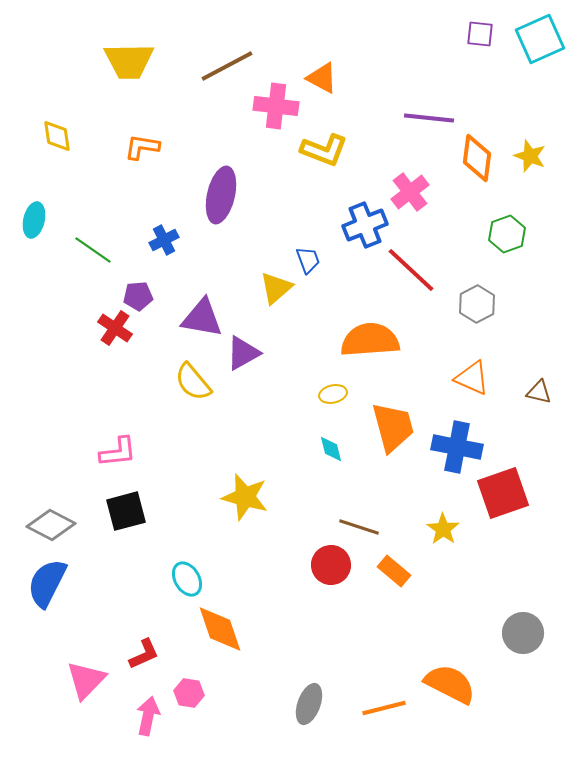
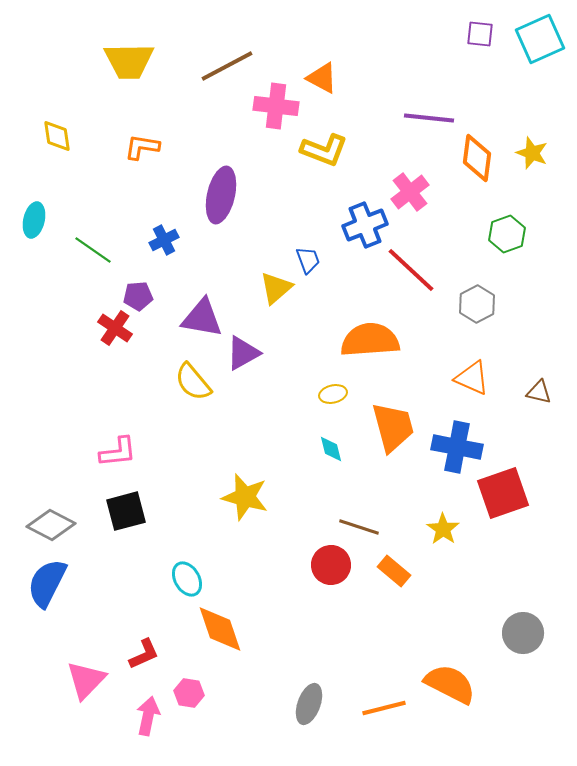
yellow star at (530, 156): moved 2 px right, 3 px up
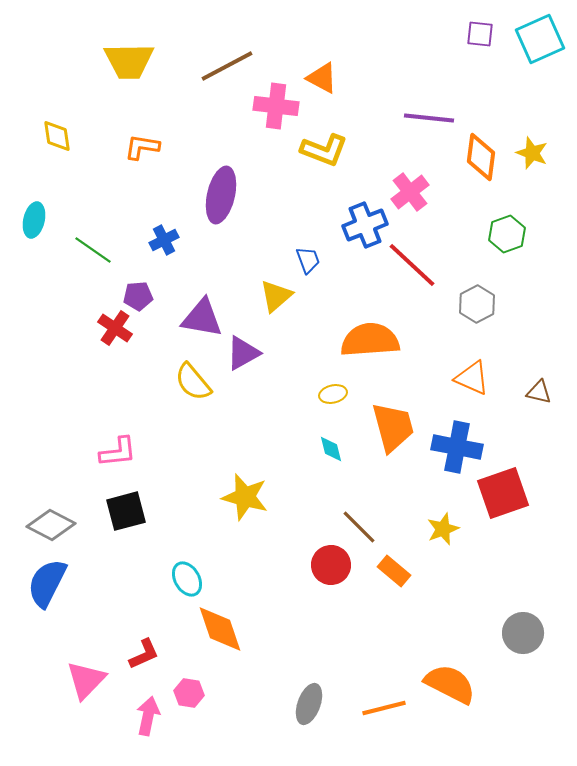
orange diamond at (477, 158): moved 4 px right, 1 px up
red line at (411, 270): moved 1 px right, 5 px up
yellow triangle at (276, 288): moved 8 px down
brown line at (359, 527): rotated 27 degrees clockwise
yellow star at (443, 529): rotated 16 degrees clockwise
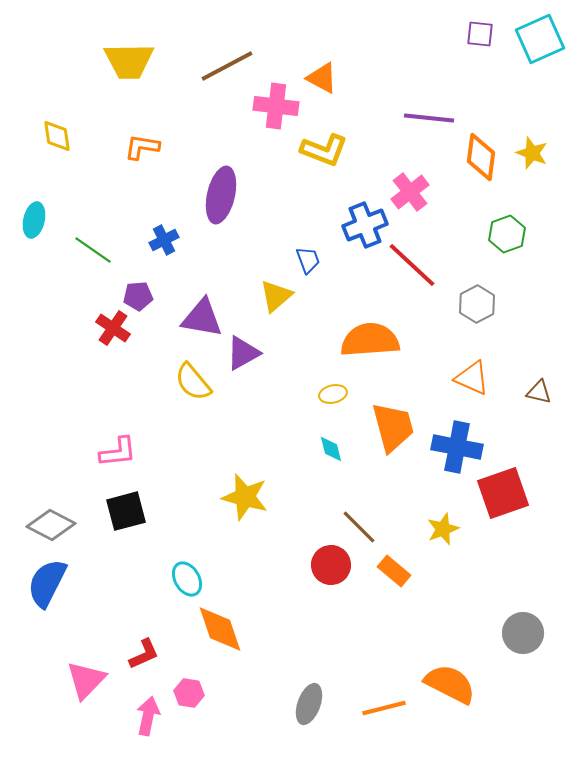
red cross at (115, 328): moved 2 px left
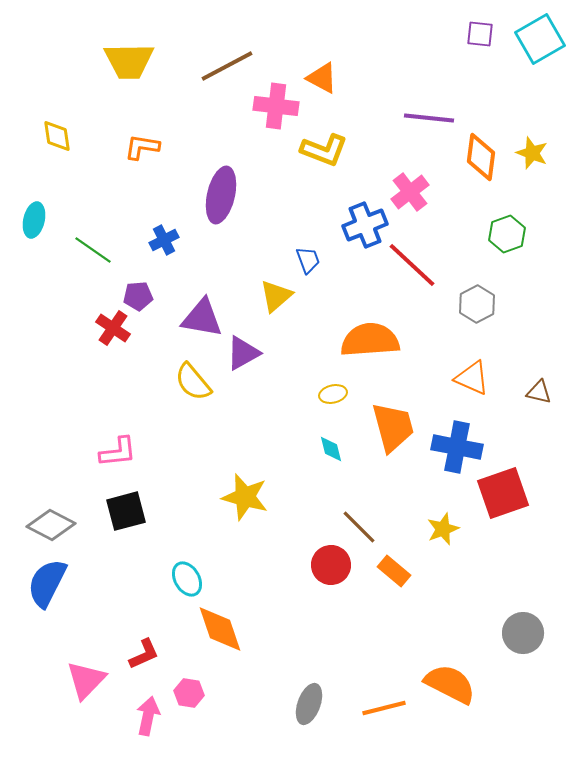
cyan square at (540, 39): rotated 6 degrees counterclockwise
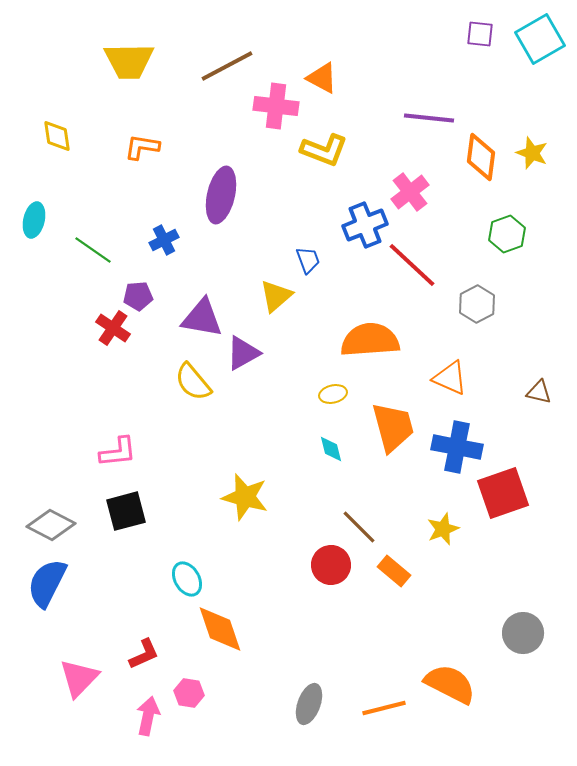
orange triangle at (472, 378): moved 22 px left
pink triangle at (86, 680): moved 7 px left, 2 px up
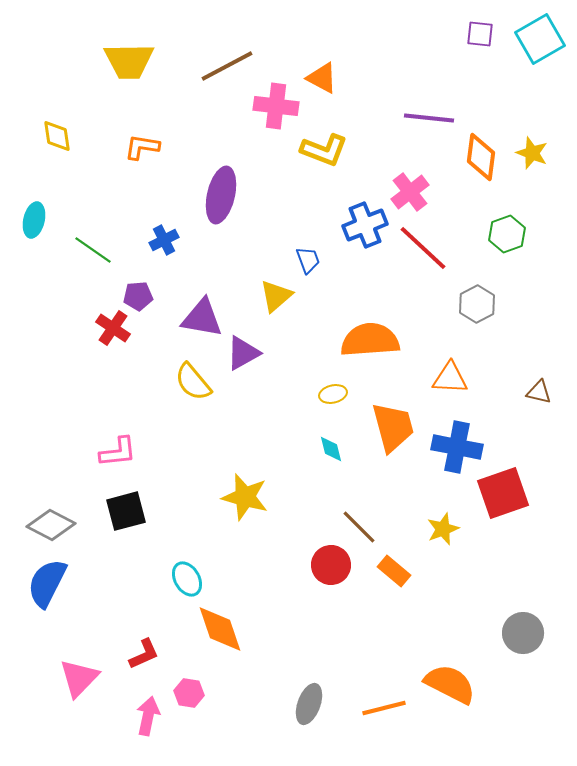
red line at (412, 265): moved 11 px right, 17 px up
orange triangle at (450, 378): rotated 21 degrees counterclockwise
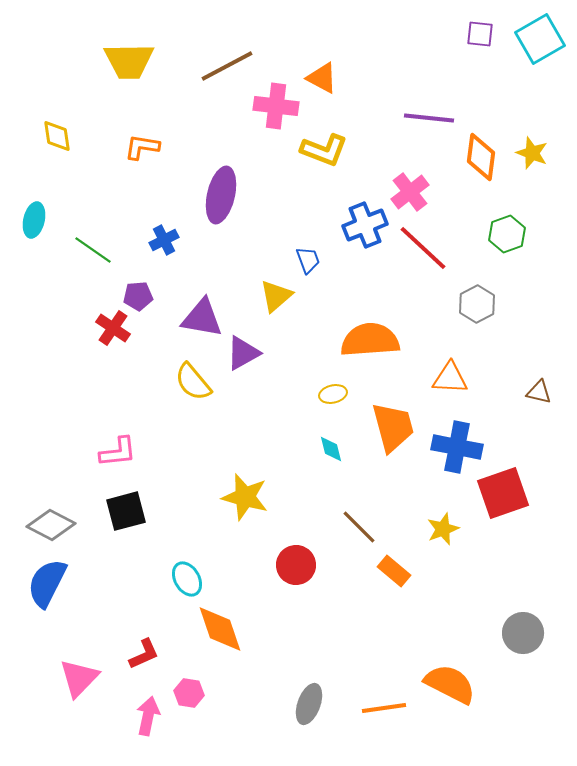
red circle at (331, 565): moved 35 px left
orange line at (384, 708): rotated 6 degrees clockwise
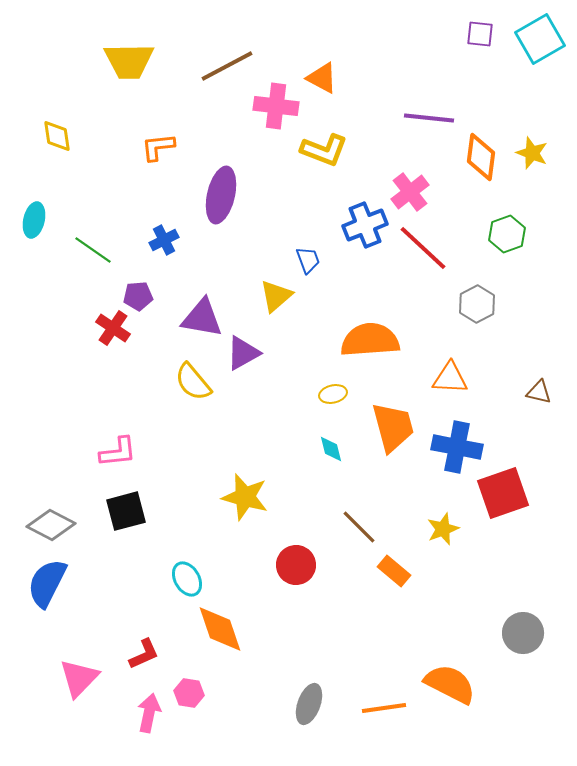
orange L-shape at (142, 147): moved 16 px right; rotated 15 degrees counterclockwise
pink arrow at (148, 716): moved 1 px right, 3 px up
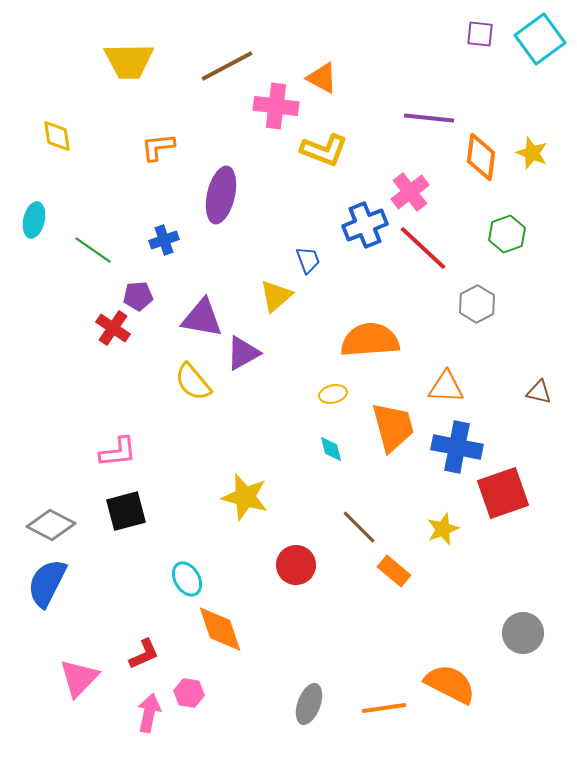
cyan square at (540, 39): rotated 6 degrees counterclockwise
blue cross at (164, 240): rotated 8 degrees clockwise
orange triangle at (450, 378): moved 4 px left, 9 px down
